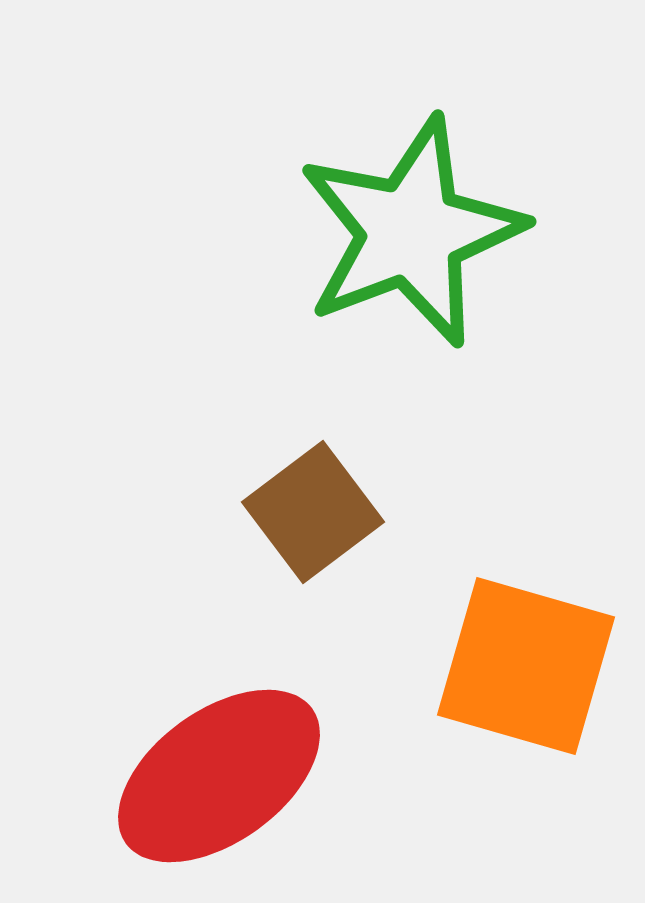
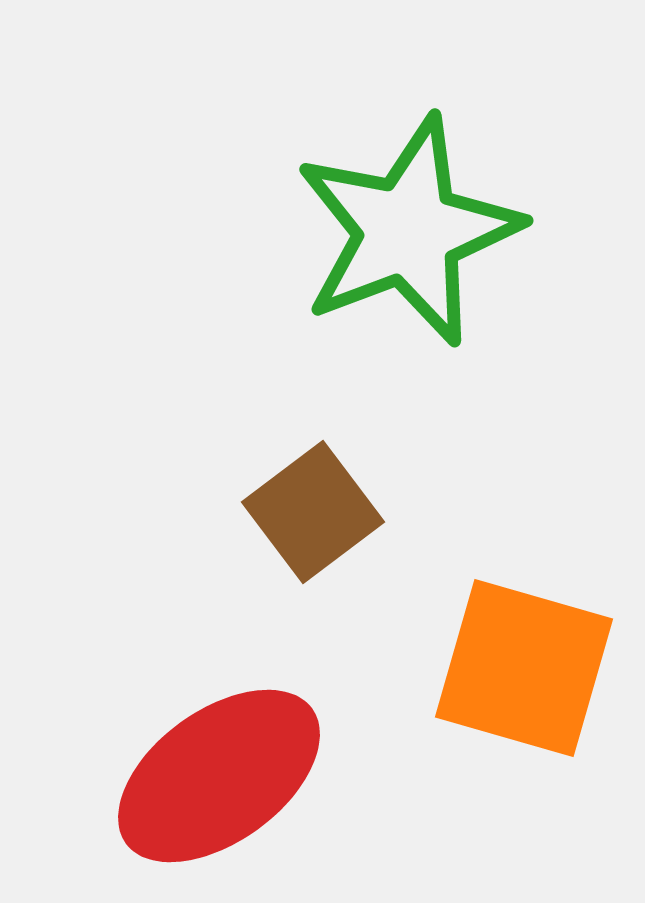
green star: moved 3 px left, 1 px up
orange square: moved 2 px left, 2 px down
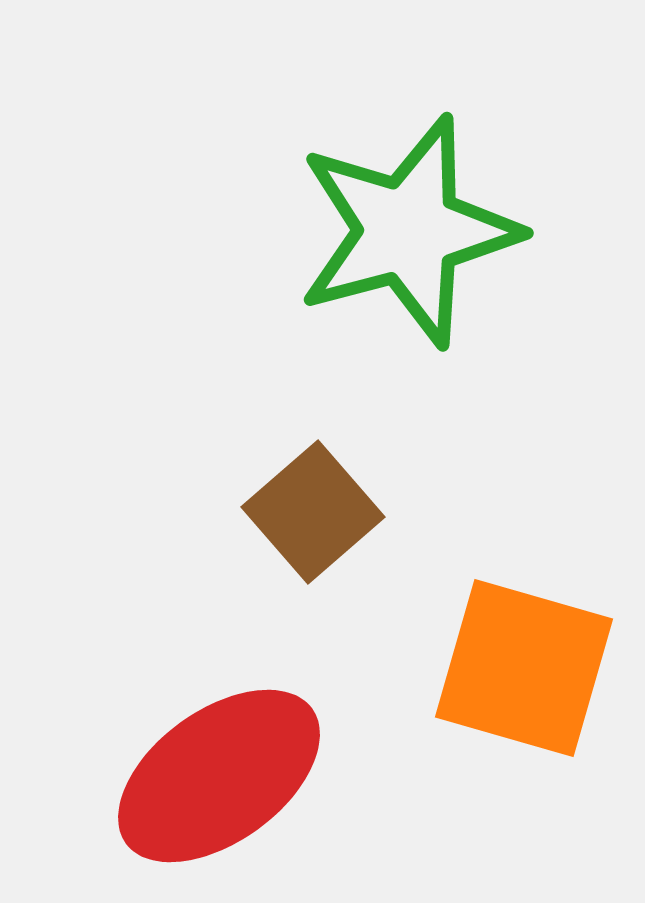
green star: rotated 6 degrees clockwise
brown square: rotated 4 degrees counterclockwise
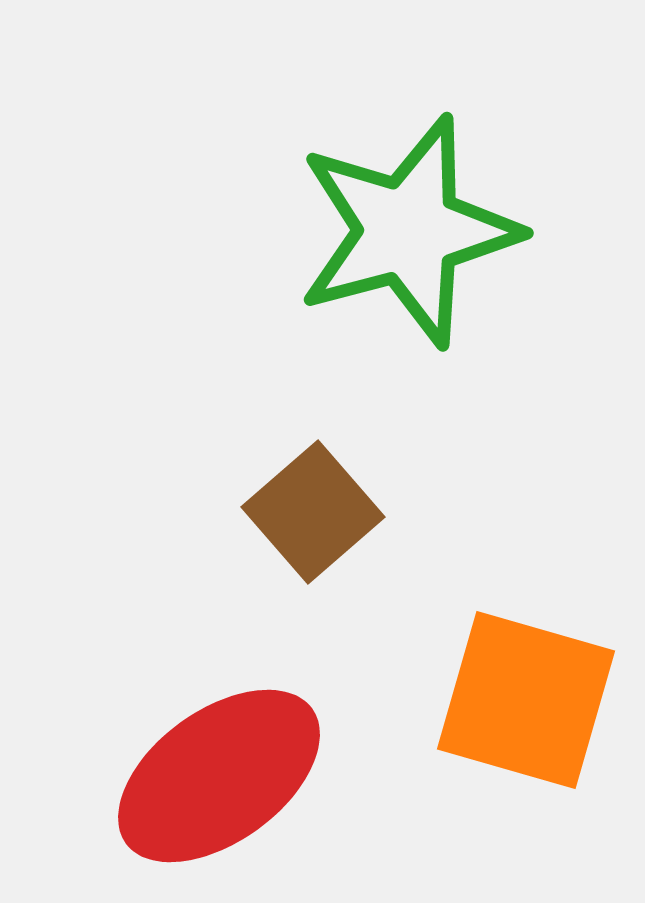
orange square: moved 2 px right, 32 px down
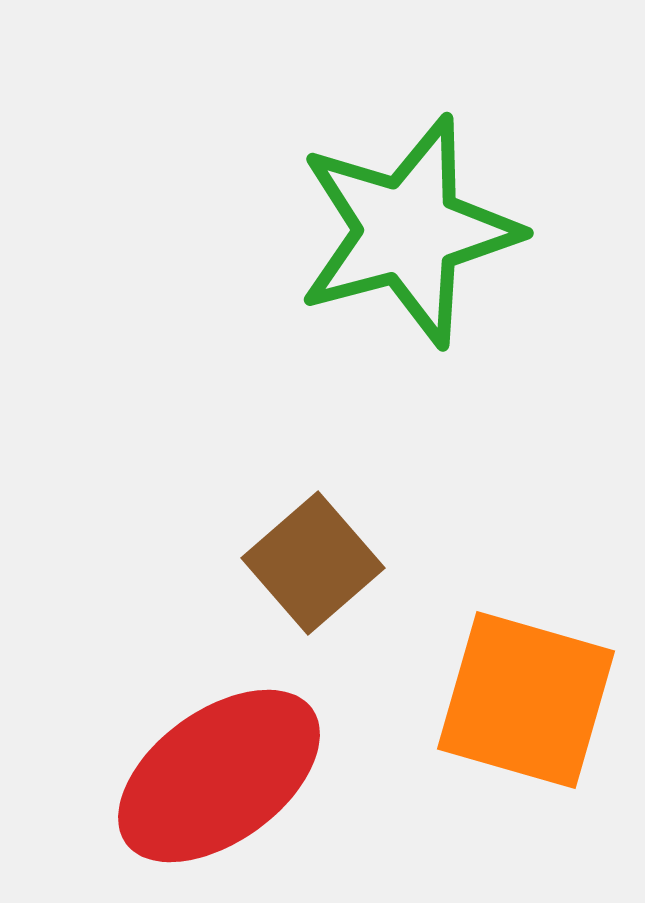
brown square: moved 51 px down
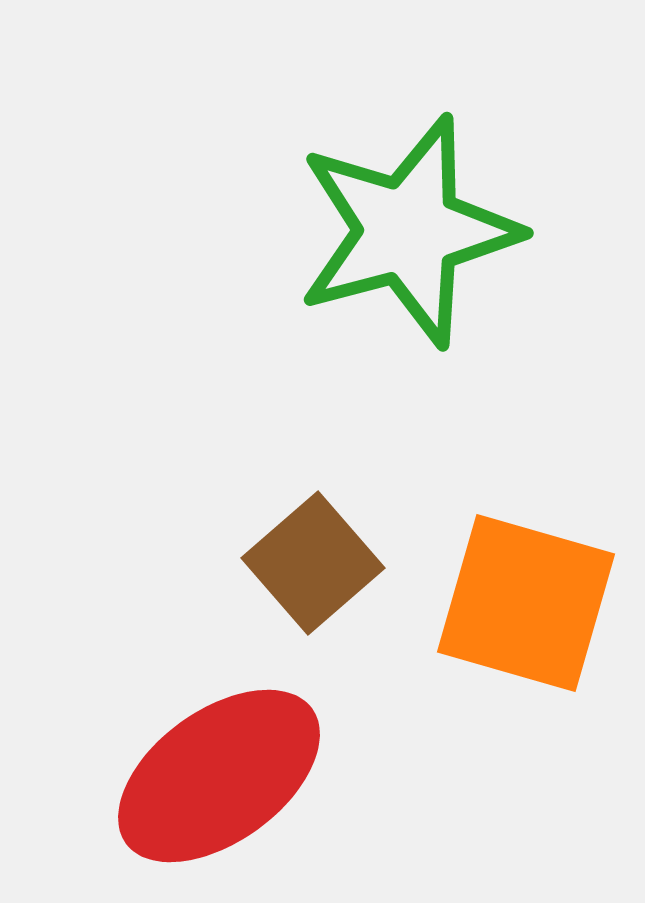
orange square: moved 97 px up
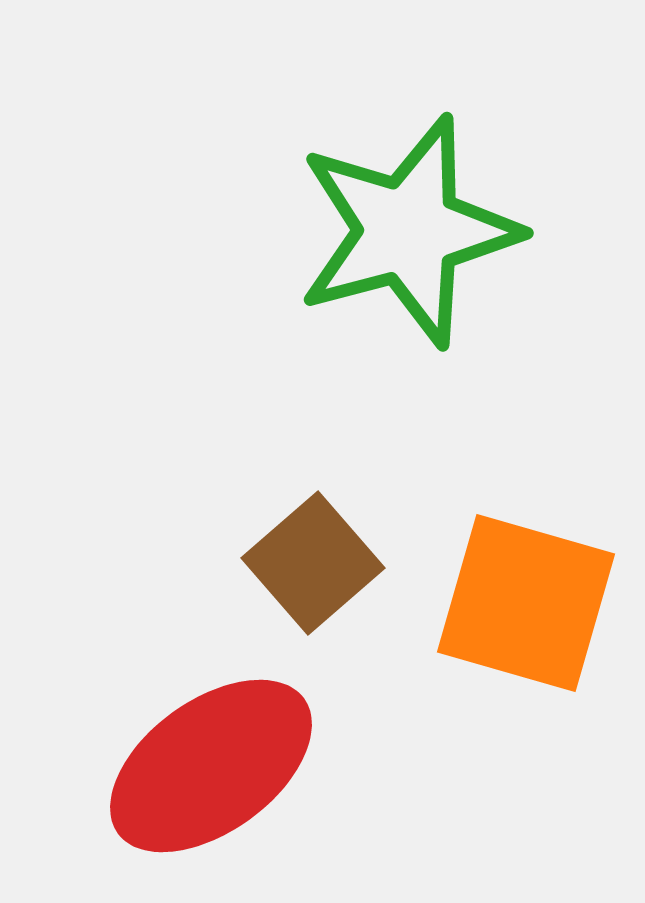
red ellipse: moved 8 px left, 10 px up
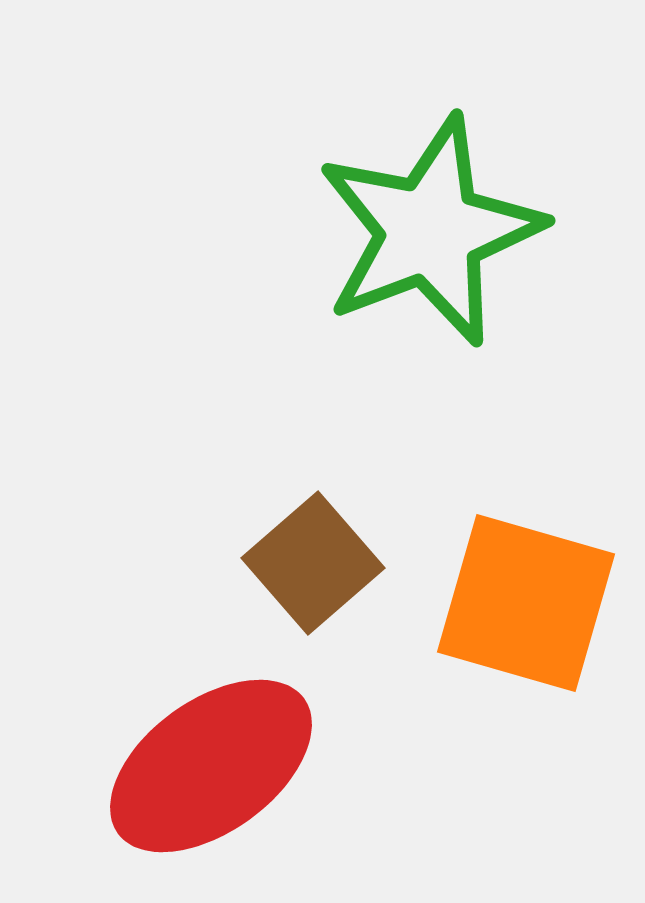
green star: moved 22 px right; rotated 6 degrees counterclockwise
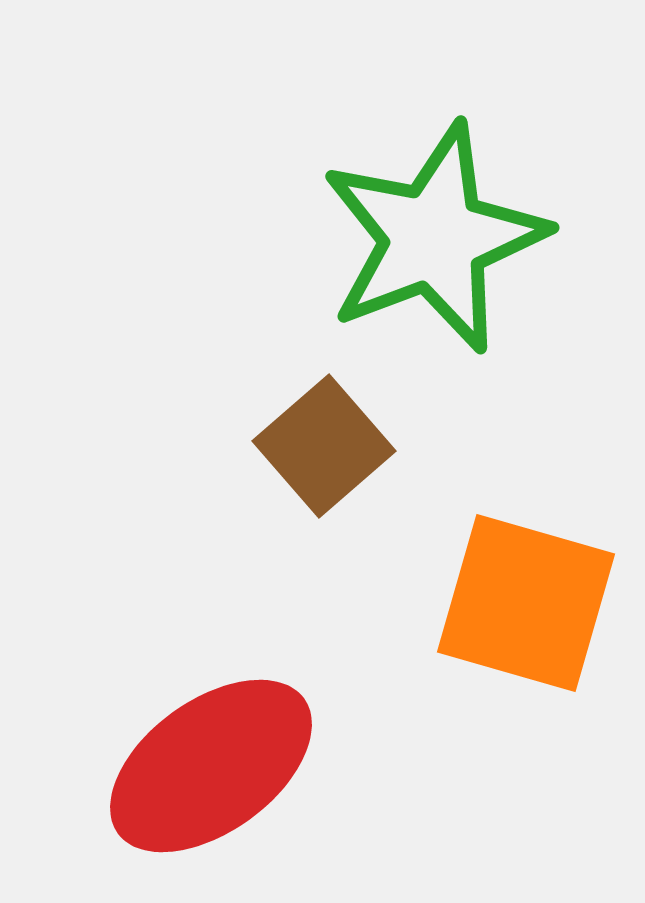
green star: moved 4 px right, 7 px down
brown square: moved 11 px right, 117 px up
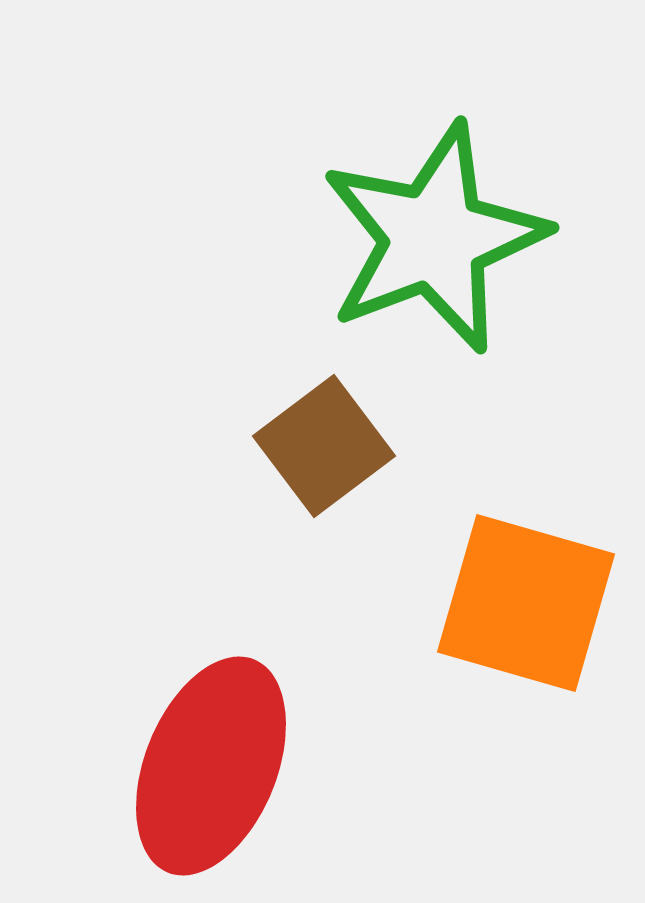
brown square: rotated 4 degrees clockwise
red ellipse: rotated 32 degrees counterclockwise
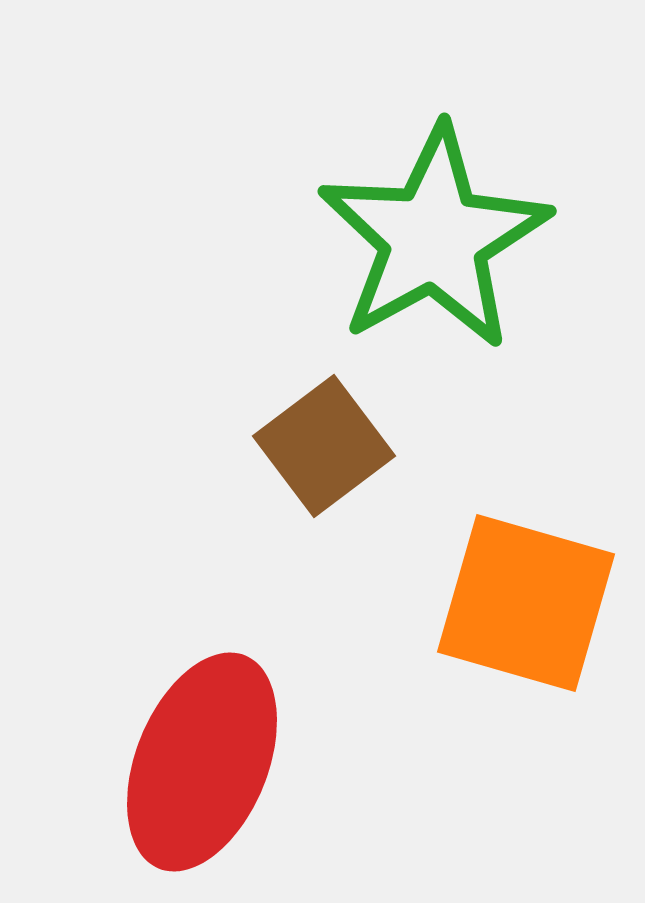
green star: rotated 8 degrees counterclockwise
red ellipse: moved 9 px left, 4 px up
